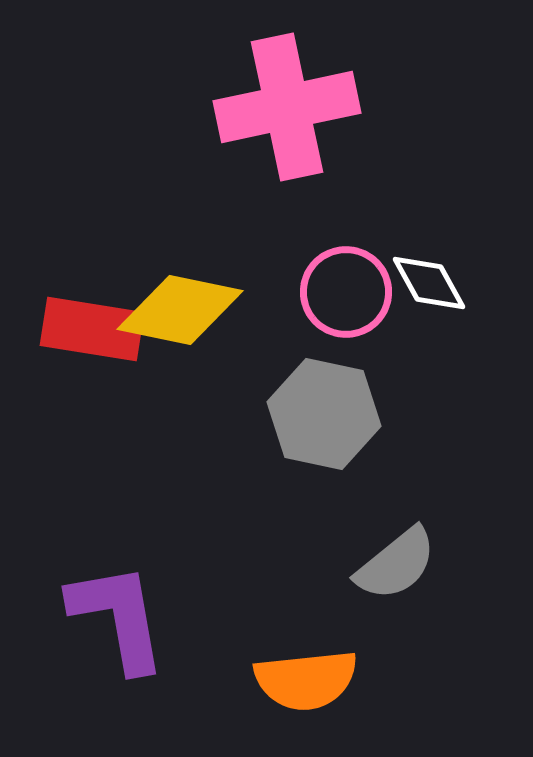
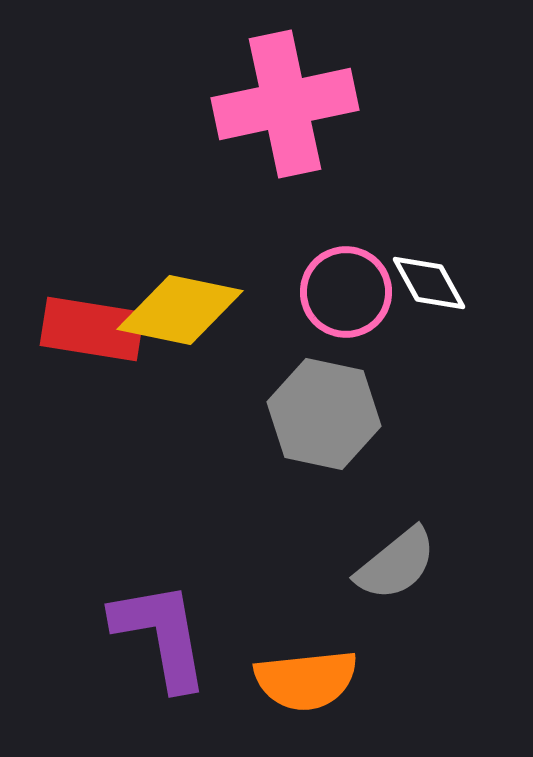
pink cross: moved 2 px left, 3 px up
purple L-shape: moved 43 px right, 18 px down
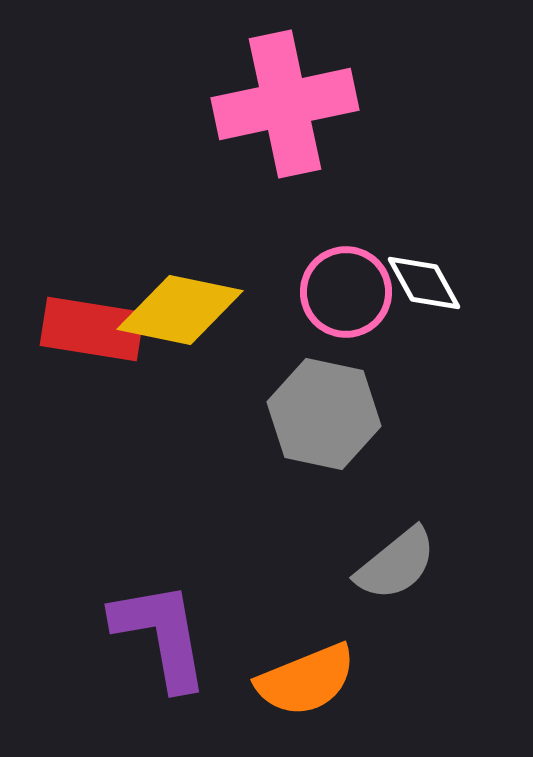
white diamond: moved 5 px left
orange semicircle: rotated 16 degrees counterclockwise
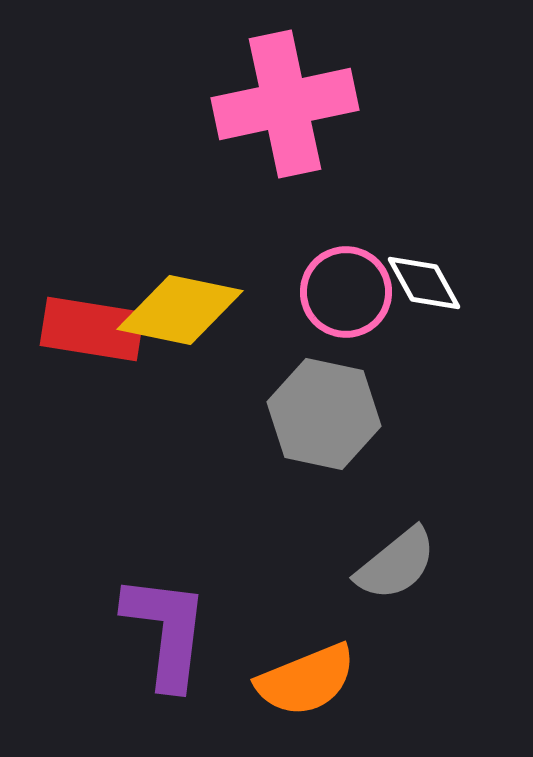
purple L-shape: moved 5 px right, 4 px up; rotated 17 degrees clockwise
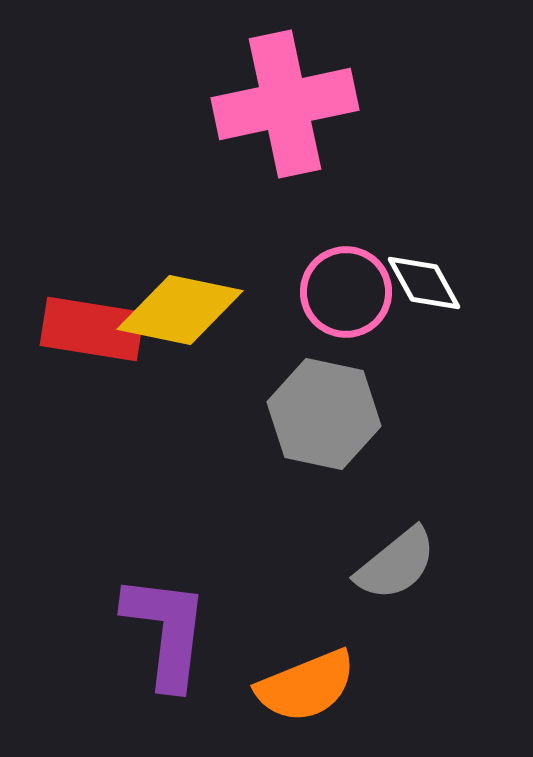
orange semicircle: moved 6 px down
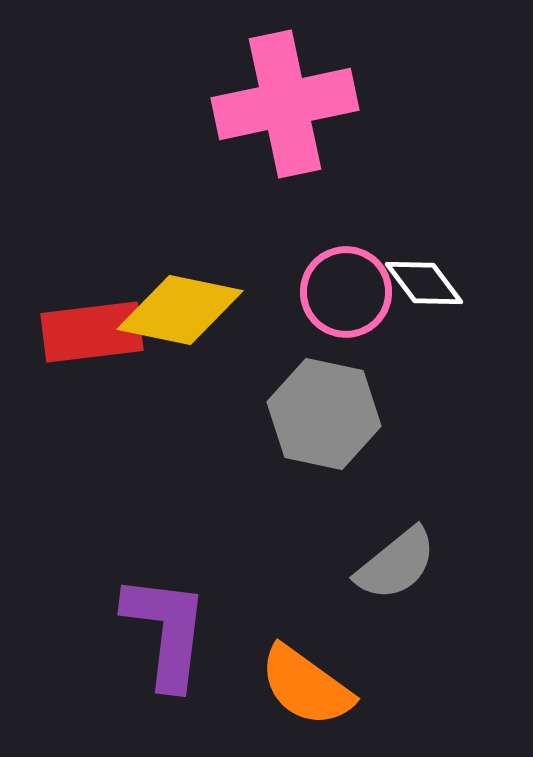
white diamond: rotated 8 degrees counterclockwise
red rectangle: moved 3 px down; rotated 16 degrees counterclockwise
orange semicircle: rotated 58 degrees clockwise
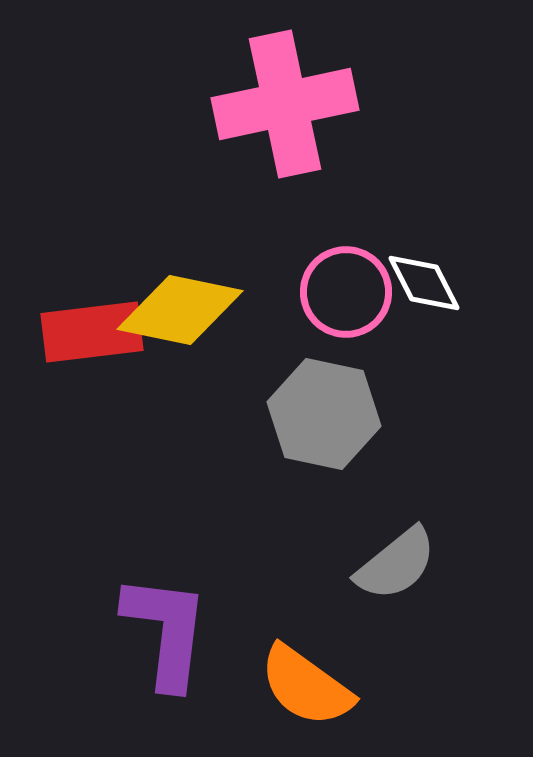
white diamond: rotated 10 degrees clockwise
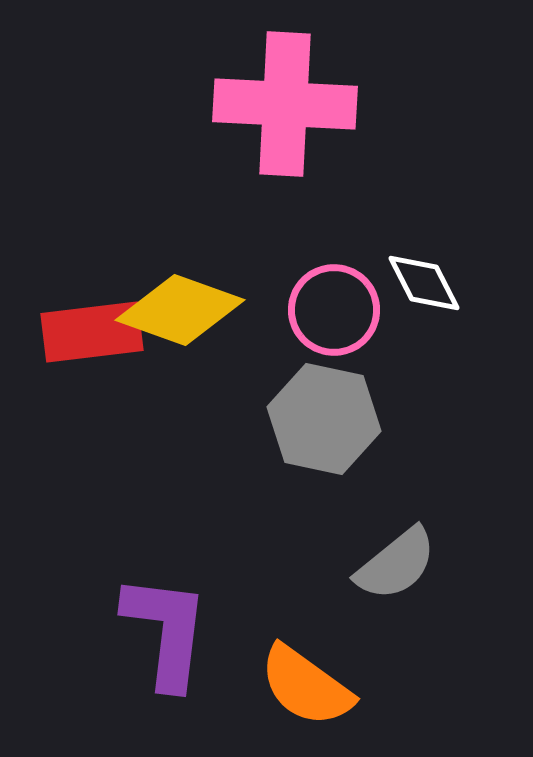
pink cross: rotated 15 degrees clockwise
pink circle: moved 12 px left, 18 px down
yellow diamond: rotated 8 degrees clockwise
gray hexagon: moved 5 px down
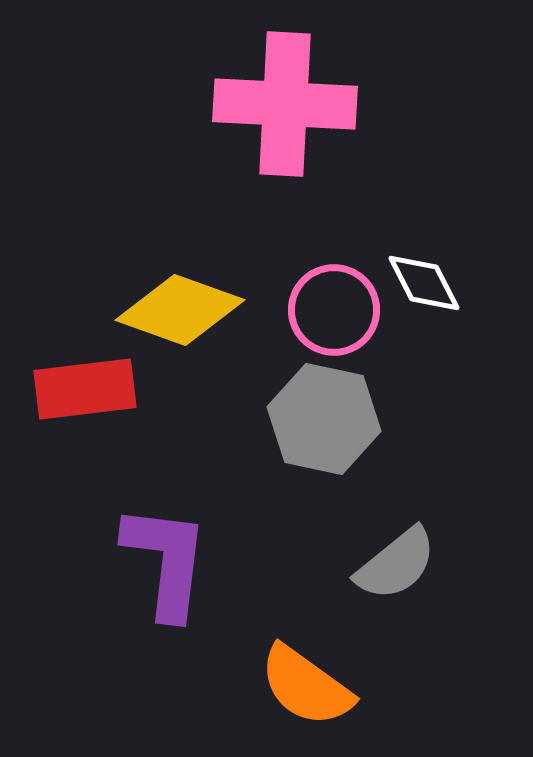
red rectangle: moved 7 px left, 57 px down
purple L-shape: moved 70 px up
